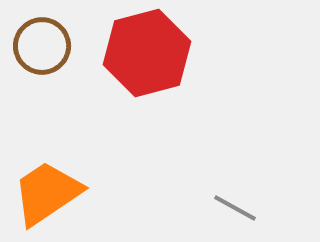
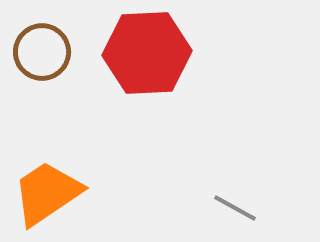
brown circle: moved 6 px down
red hexagon: rotated 12 degrees clockwise
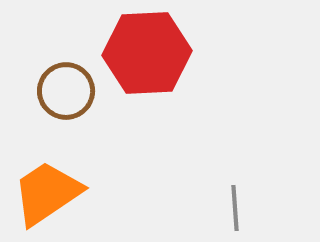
brown circle: moved 24 px right, 39 px down
gray line: rotated 57 degrees clockwise
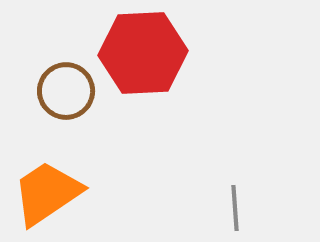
red hexagon: moved 4 px left
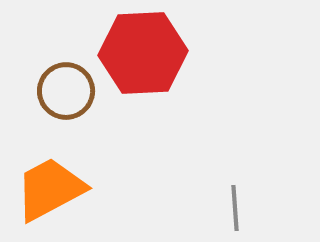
orange trapezoid: moved 3 px right, 4 px up; rotated 6 degrees clockwise
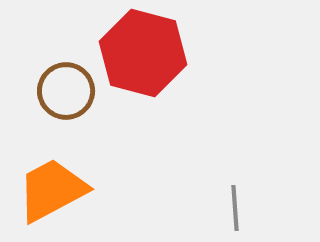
red hexagon: rotated 18 degrees clockwise
orange trapezoid: moved 2 px right, 1 px down
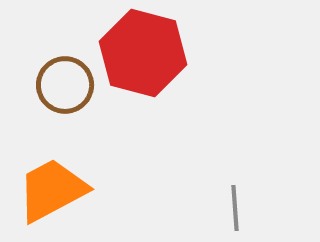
brown circle: moved 1 px left, 6 px up
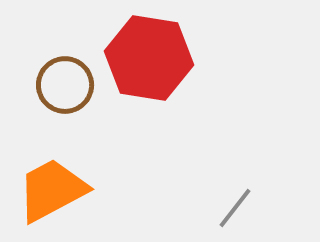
red hexagon: moved 6 px right, 5 px down; rotated 6 degrees counterclockwise
gray line: rotated 42 degrees clockwise
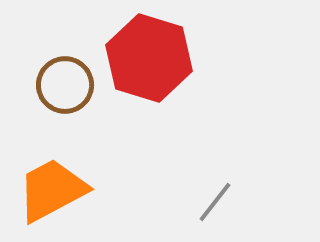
red hexagon: rotated 8 degrees clockwise
gray line: moved 20 px left, 6 px up
